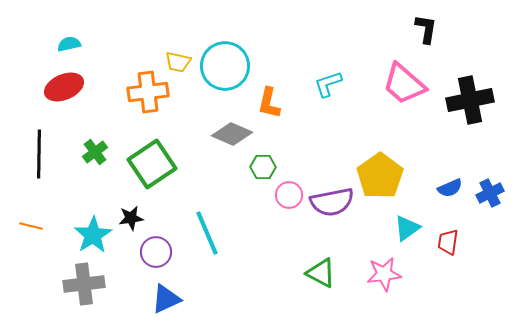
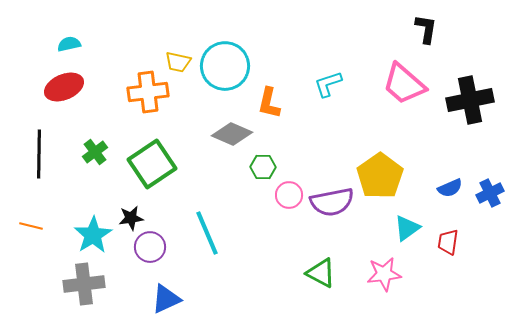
purple circle: moved 6 px left, 5 px up
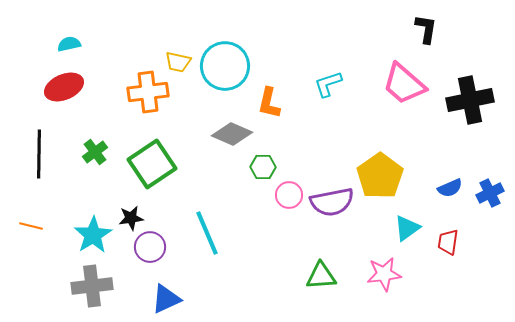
green triangle: moved 3 px down; rotated 32 degrees counterclockwise
gray cross: moved 8 px right, 2 px down
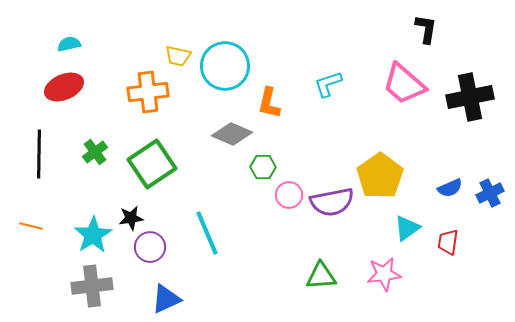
yellow trapezoid: moved 6 px up
black cross: moved 3 px up
